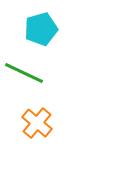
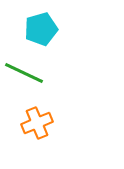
orange cross: rotated 28 degrees clockwise
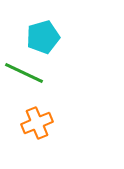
cyan pentagon: moved 2 px right, 8 px down
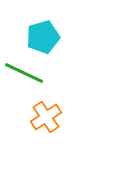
orange cross: moved 9 px right, 6 px up; rotated 12 degrees counterclockwise
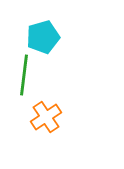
green line: moved 2 px down; rotated 72 degrees clockwise
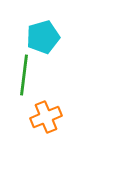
orange cross: rotated 12 degrees clockwise
